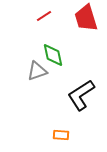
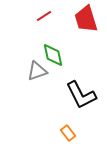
red trapezoid: moved 1 px down
black L-shape: rotated 84 degrees counterclockwise
orange rectangle: moved 7 px right, 2 px up; rotated 49 degrees clockwise
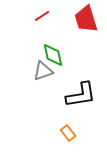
red line: moved 2 px left
gray triangle: moved 6 px right
black L-shape: rotated 72 degrees counterclockwise
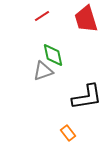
black L-shape: moved 6 px right, 2 px down
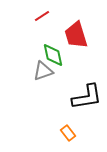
red trapezoid: moved 10 px left, 16 px down
